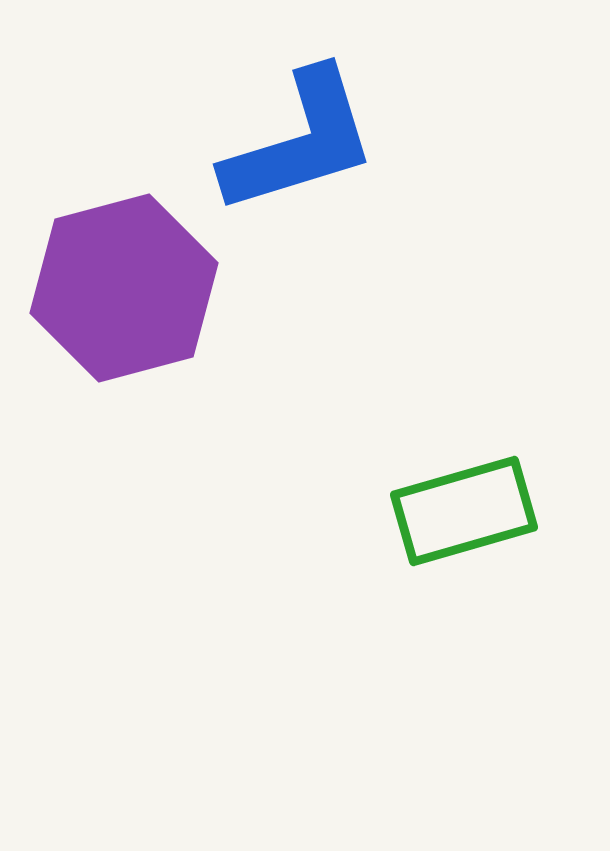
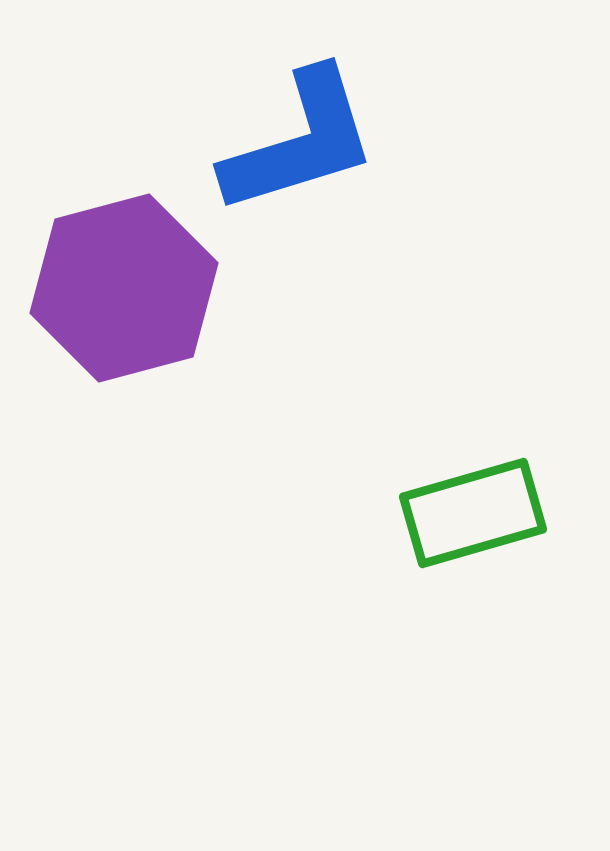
green rectangle: moved 9 px right, 2 px down
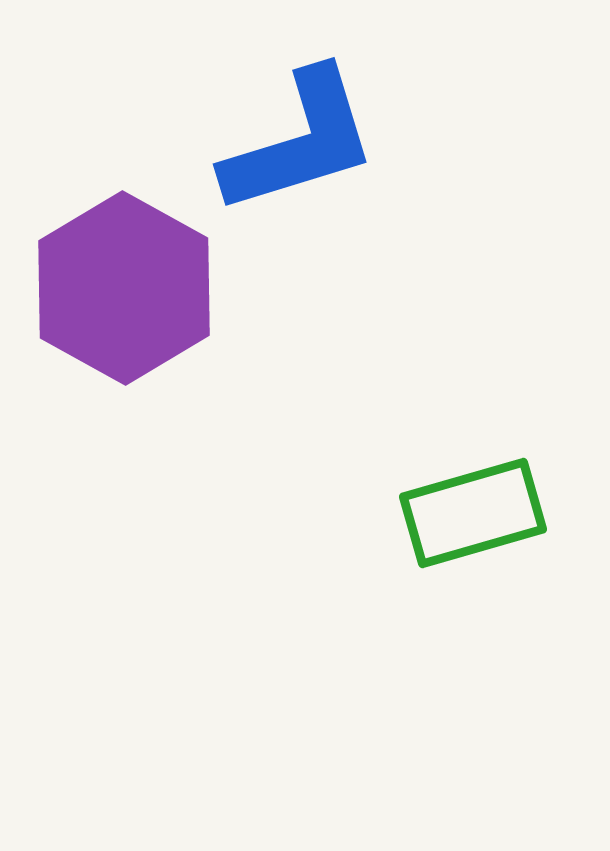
purple hexagon: rotated 16 degrees counterclockwise
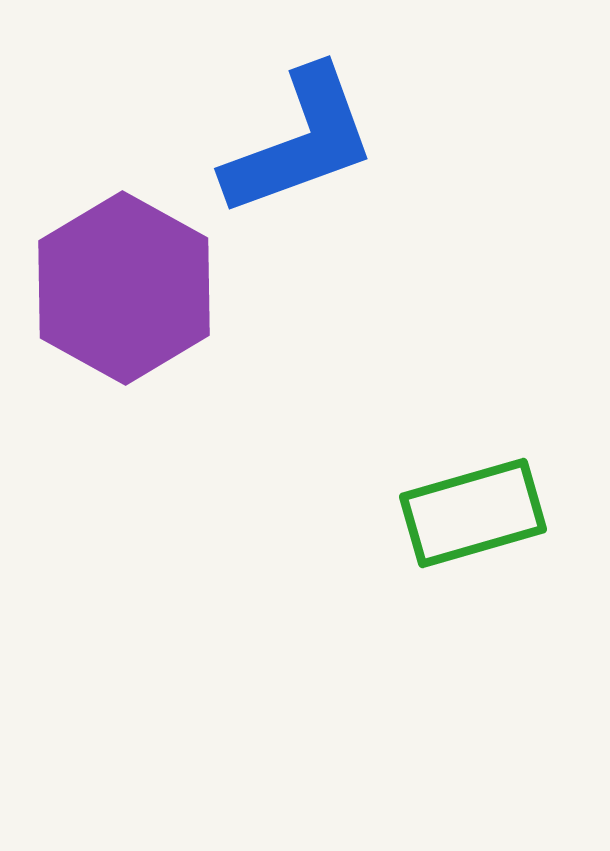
blue L-shape: rotated 3 degrees counterclockwise
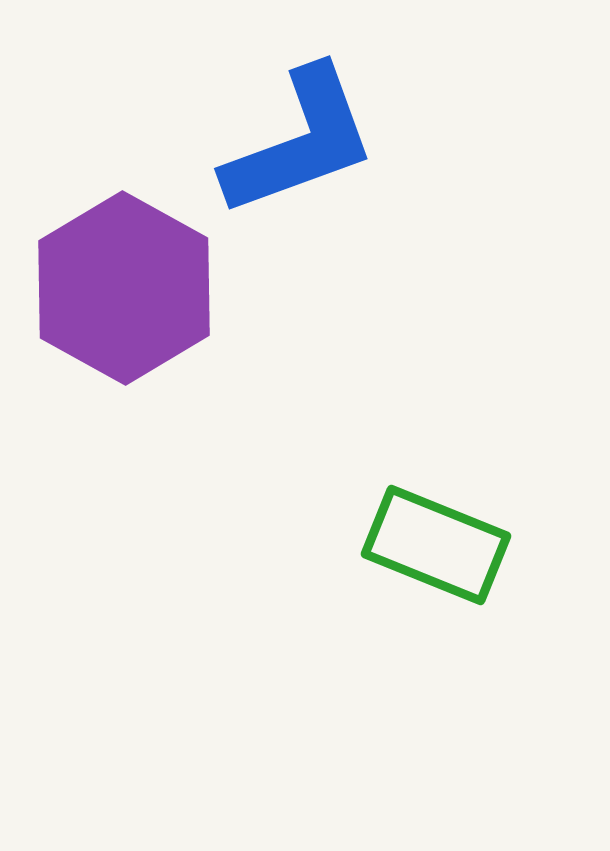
green rectangle: moved 37 px left, 32 px down; rotated 38 degrees clockwise
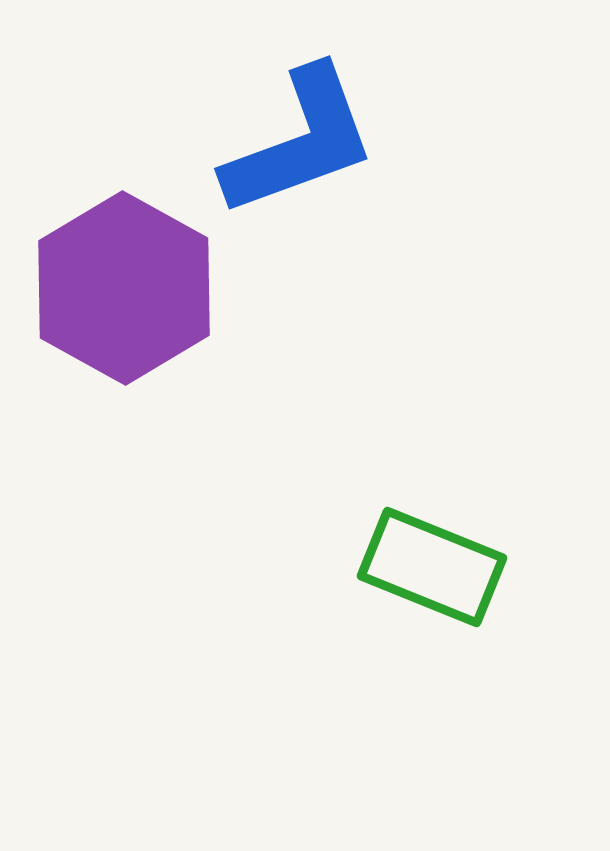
green rectangle: moved 4 px left, 22 px down
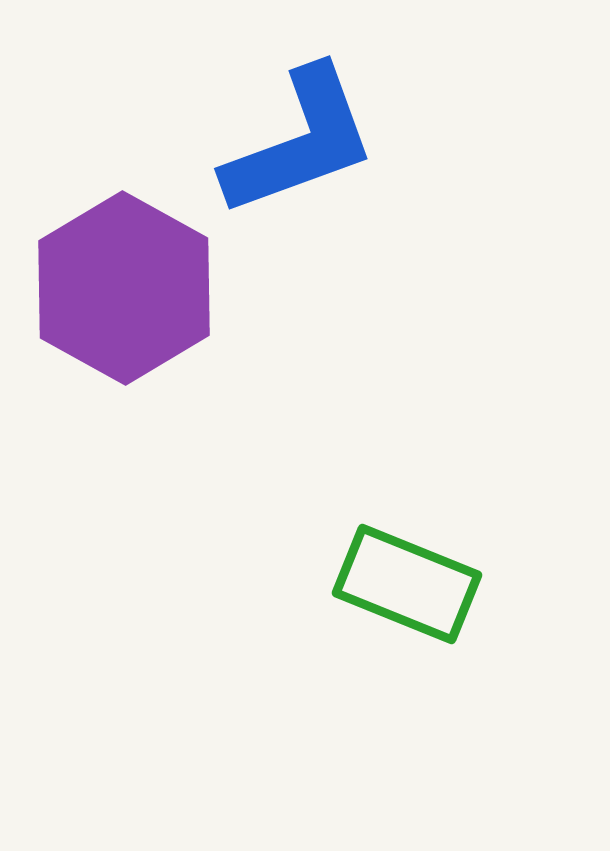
green rectangle: moved 25 px left, 17 px down
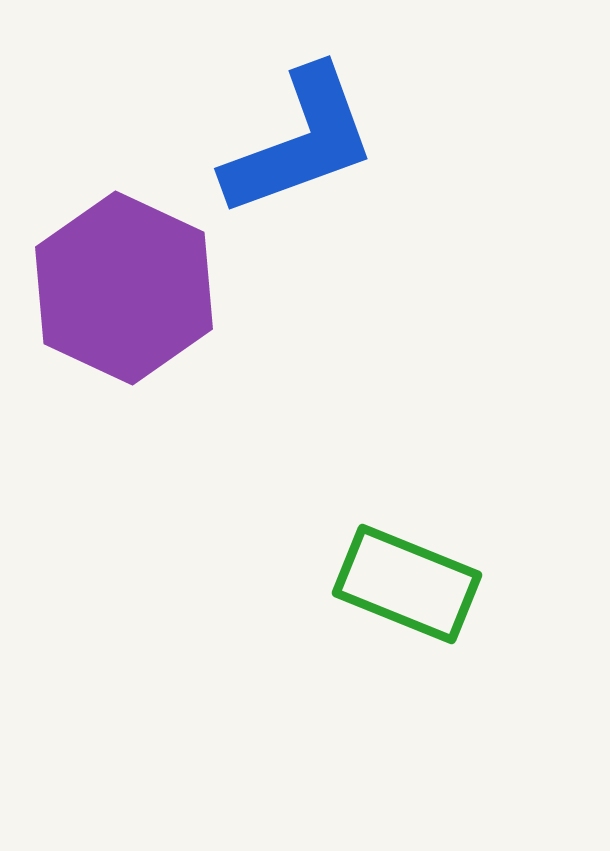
purple hexagon: rotated 4 degrees counterclockwise
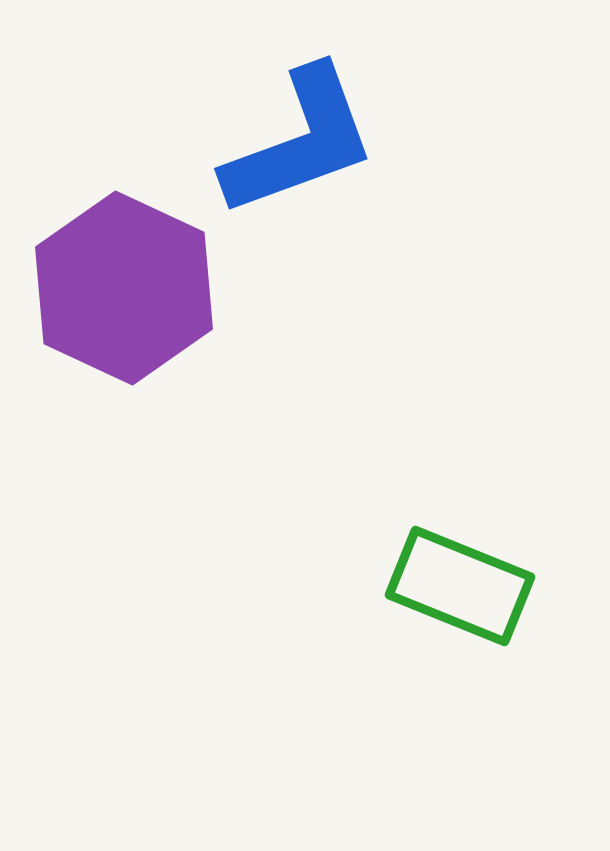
green rectangle: moved 53 px right, 2 px down
